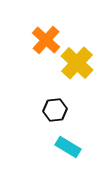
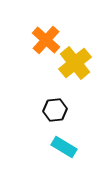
yellow cross: moved 2 px left; rotated 8 degrees clockwise
cyan rectangle: moved 4 px left
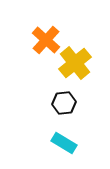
black hexagon: moved 9 px right, 7 px up
cyan rectangle: moved 4 px up
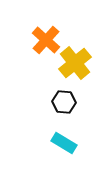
black hexagon: moved 1 px up; rotated 10 degrees clockwise
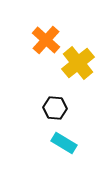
yellow cross: moved 3 px right
black hexagon: moved 9 px left, 6 px down
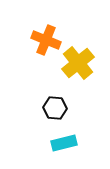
orange cross: rotated 20 degrees counterclockwise
cyan rectangle: rotated 45 degrees counterclockwise
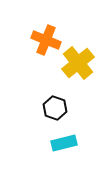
black hexagon: rotated 15 degrees clockwise
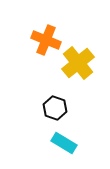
cyan rectangle: rotated 45 degrees clockwise
